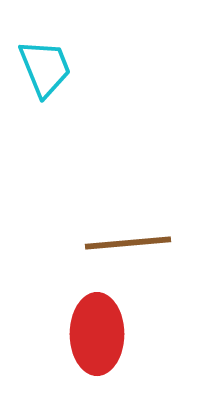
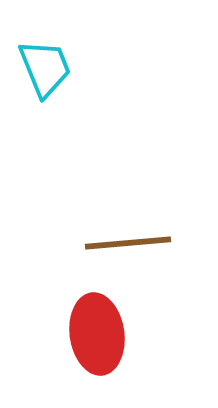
red ellipse: rotated 8 degrees counterclockwise
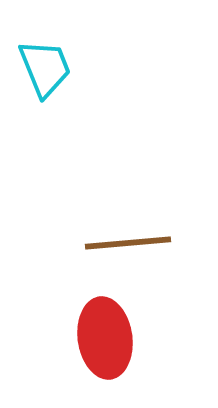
red ellipse: moved 8 px right, 4 px down
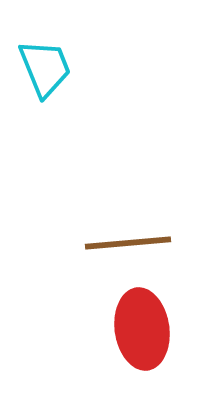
red ellipse: moved 37 px right, 9 px up
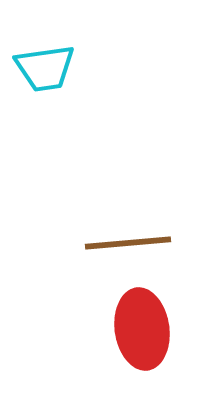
cyan trapezoid: rotated 104 degrees clockwise
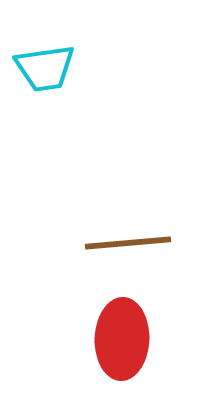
red ellipse: moved 20 px left, 10 px down; rotated 10 degrees clockwise
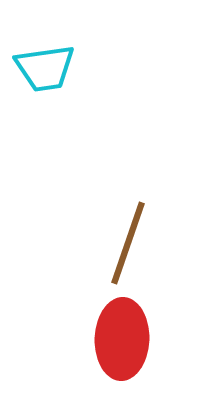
brown line: rotated 66 degrees counterclockwise
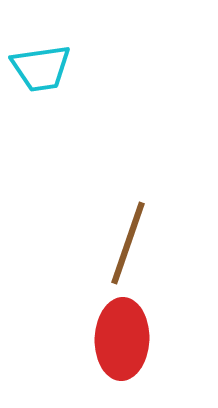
cyan trapezoid: moved 4 px left
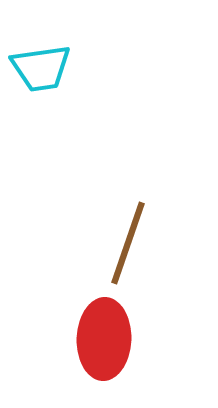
red ellipse: moved 18 px left
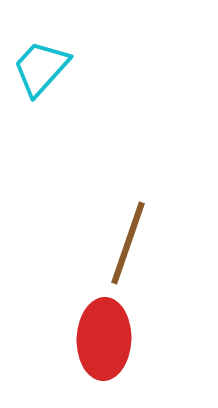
cyan trapezoid: rotated 140 degrees clockwise
